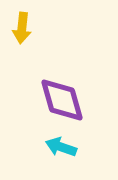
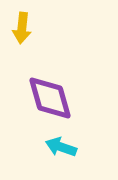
purple diamond: moved 12 px left, 2 px up
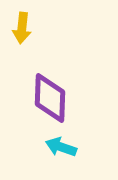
purple diamond: rotated 18 degrees clockwise
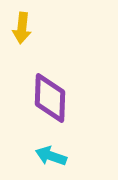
cyan arrow: moved 10 px left, 9 px down
